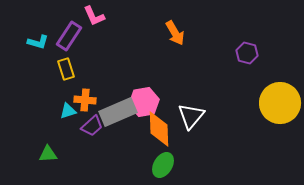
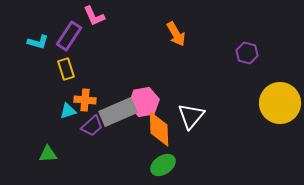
orange arrow: moved 1 px right, 1 px down
green ellipse: rotated 25 degrees clockwise
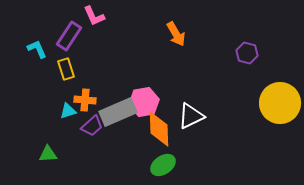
cyan L-shape: moved 1 px left, 7 px down; rotated 130 degrees counterclockwise
white triangle: rotated 24 degrees clockwise
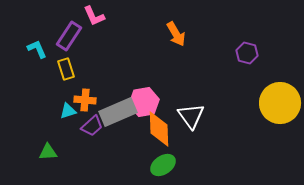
white triangle: rotated 40 degrees counterclockwise
green triangle: moved 2 px up
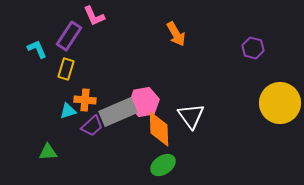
purple hexagon: moved 6 px right, 5 px up
yellow rectangle: rotated 35 degrees clockwise
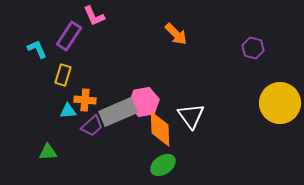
orange arrow: rotated 15 degrees counterclockwise
yellow rectangle: moved 3 px left, 6 px down
cyan triangle: rotated 12 degrees clockwise
orange diamond: moved 1 px right
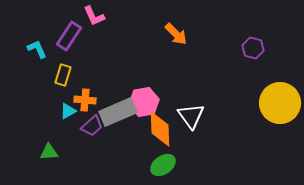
cyan triangle: rotated 24 degrees counterclockwise
green triangle: moved 1 px right
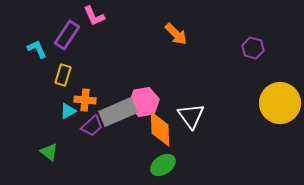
purple rectangle: moved 2 px left, 1 px up
green triangle: rotated 42 degrees clockwise
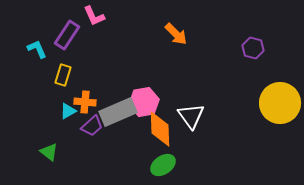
orange cross: moved 2 px down
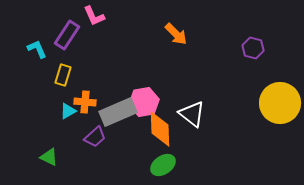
white triangle: moved 1 px right, 2 px up; rotated 16 degrees counterclockwise
purple trapezoid: moved 3 px right, 11 px down
green triangle: moved 5 px down; rotated 12 degrees counterclockwise
